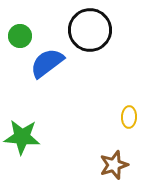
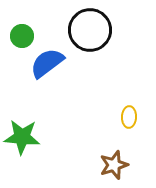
green circle: moved 2 px right
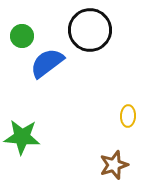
yellow ellipse: moved 1 px left, 1 px up
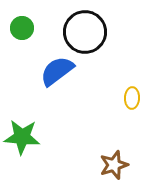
black circle: moved 5 px left, 2 px down
green circle: moved 8 px up
blue semicircle: moved 10 px right, 8 px down
yellow ellipse: moved 4 px right, 18 px up
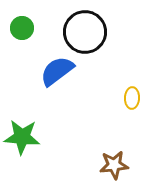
brown star: rotated 12 degrees clockwise
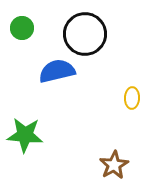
black circle: moved 2 px down
blue semicircle: rotated 24 degrees clockwise
green star: moved 3 px right, 2 px up
brown star: rotated 24 degrees counterclockwise
